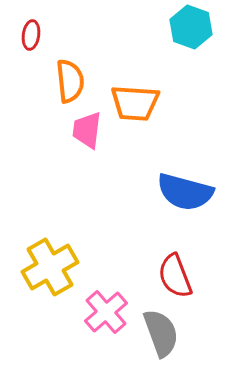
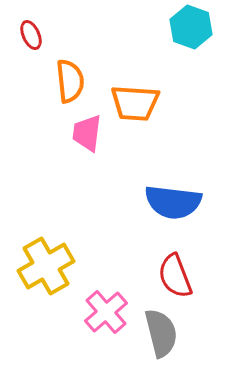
red ellipse: rotated 32 degrees counterclockwise
pink trapezoid: moved 3 px down
blue semicircle: moved 12 px left, 10 px down; rotated 8 degrees counterclockwise
yellow cross: moved 4 px left, 1 px up
gray semicircle: rotated 6 degrees clockwise
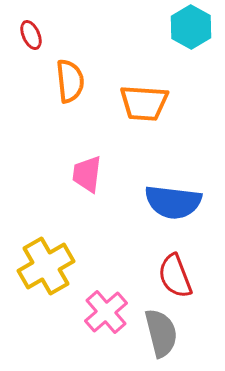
cyan hexagon: rotated 9 degrees clockwise
orange trapezoid: moved 9 px right
pink trapezoid: moved 41 px down
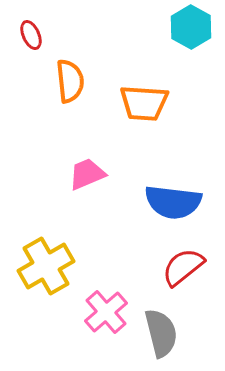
pink trapezoid: rotated 60 degrees clockwise
red semicircle: moved 8 px right, 9 px up; rotated 72 degrees clockwise
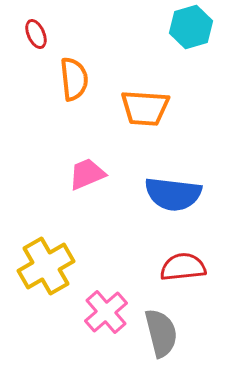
cyan hexagon: rotated 15 degrees clockwise
red ellipse: moved 5 px right, 1 px up
orange semicircle: moved 4 px right, 2 px up
orange trapezoid: moved 1 px right, 5 px down
blue semicircle: moved 8 px up
red semicircle: rotated 33 degrees clockwise
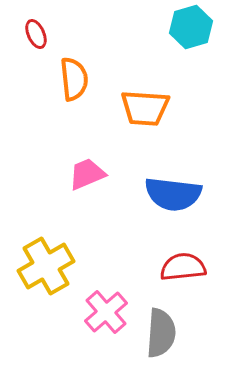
gray semicircle: rotated 18 degrees clockwise
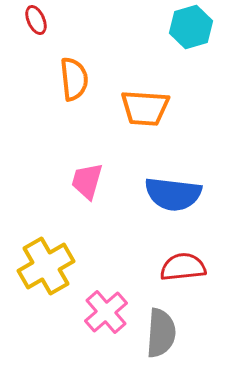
red ellipse: moved 14 px up
pink trapezoid: moved 7 px down; rotated 51 degrees counterclockwise
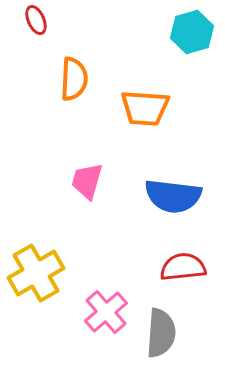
cyan hexagon: moved 1 px right, 5 px down
orange semicircle: rotated 9 degrees clockwise
blue semicircle: moved 2 px down
yellow cross: moved 10 px left, 7 px down
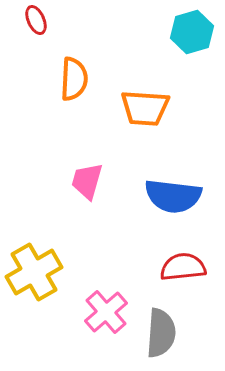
yellow cross: moved 2 px left, 1 px up
